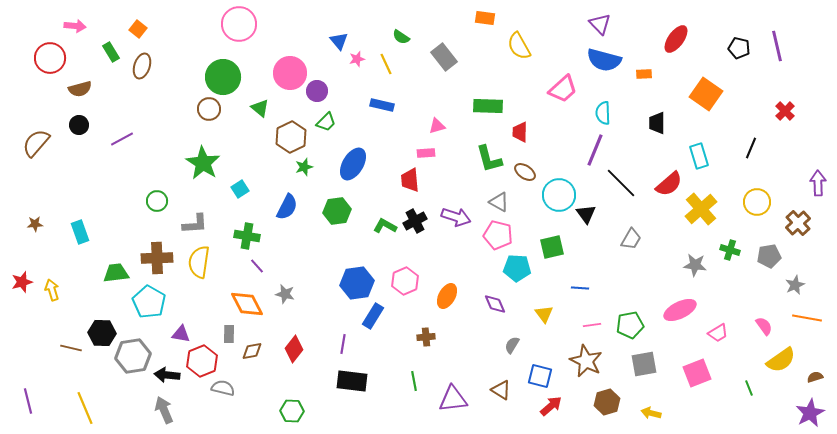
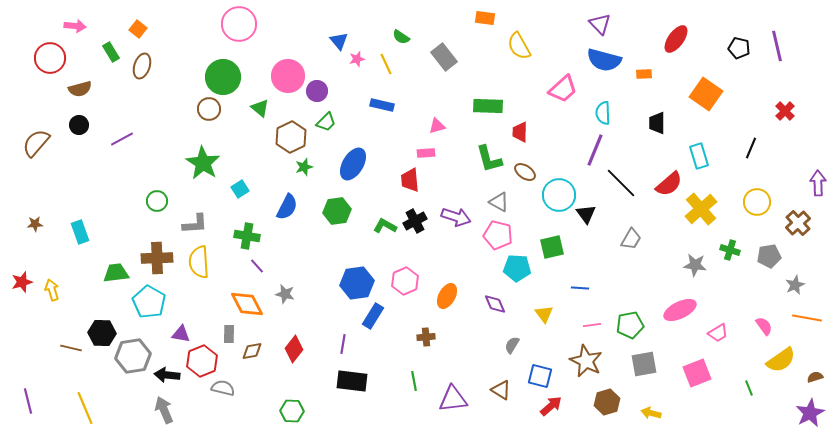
pink circle at (290, 73): moved 2 px left, 3 px down
yellow semicircle at (199, 262): rotated 12 degrees counterclockwise
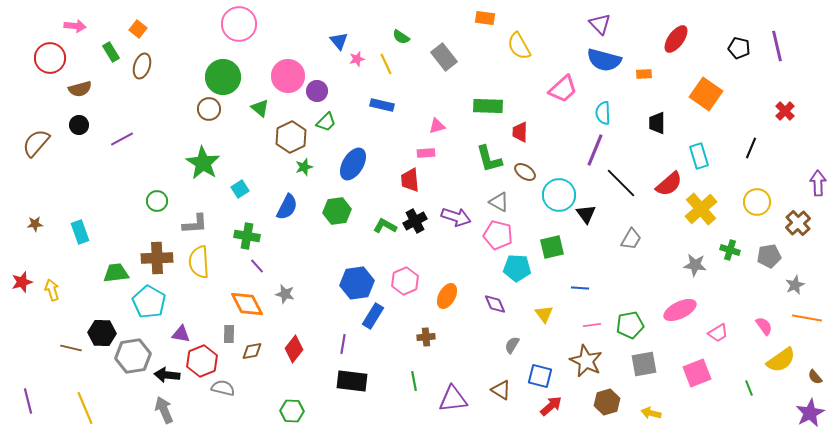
brown semicircle at (815, 377): rotated 112 degrees counterclockwise
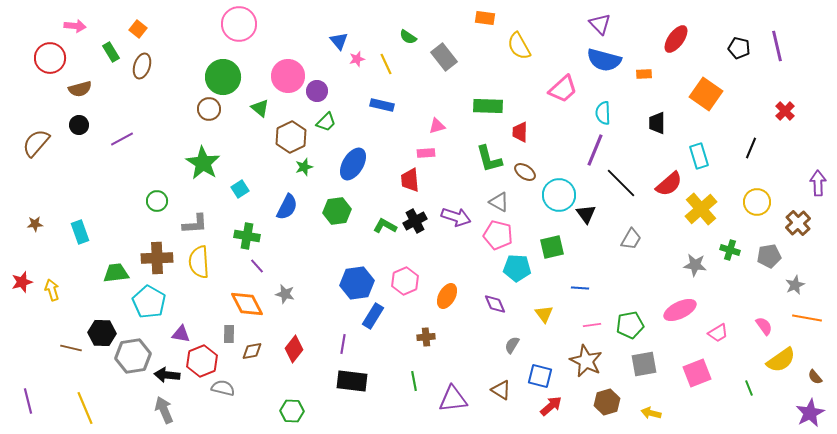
green semicircle at (401, 37): moved 7 px right
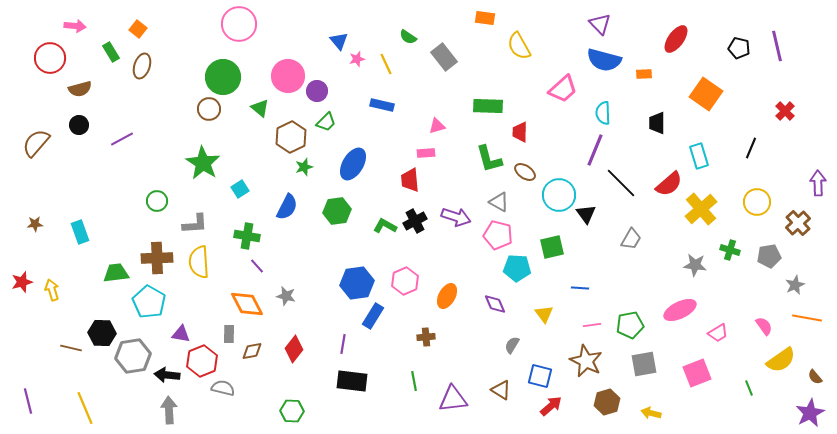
gray star at (285, 294): moved 1 px right, 2 px down
gray arrow at (164, 410): moved 5 px right; rotated 20 degrees clockwise
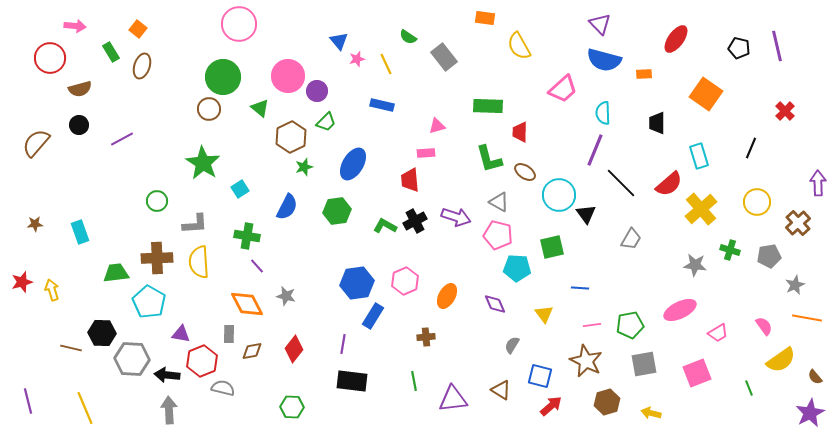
gray hexagon at (133, 356): moved 1 px left, 3 px down; rotated 12 degrees clockwise
green hexagon at (292, 411): moved 4 px up
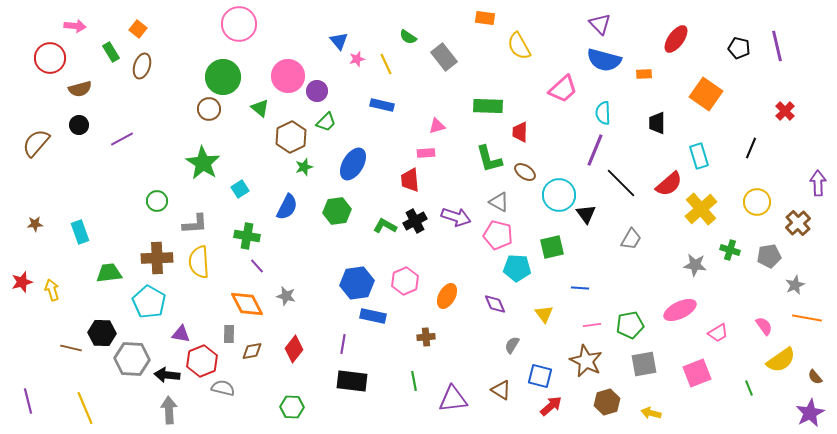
green trapezoid at (116, 273): moved 7 px left
blue rectangle at (373, 316): rotated 70 degrees clockwise
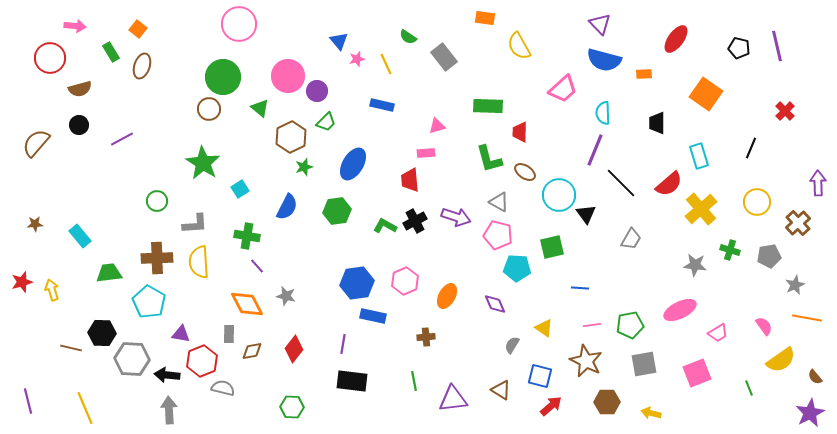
cyan rectangle at (80, 232): moved 4 px down; rotated 20 degrees counterclockwise
yellow triangle at (544, 314): moved 14 px down; rotated 18 degrees counterclockwise
brown hexagon at (607, 402): rotated 15 degrees clockwise
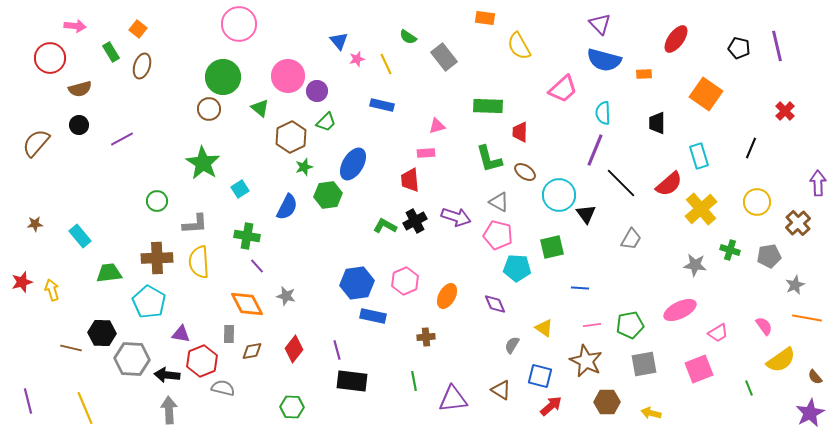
green hexagon at (337, 211): moved 9 px left, 16 px up
purple line at (343, 344): moved 6 px left, 6 px down; rotated 24 degrees counterclockwise
pink square at (697, 373): moved 2 px right, 4 px up
